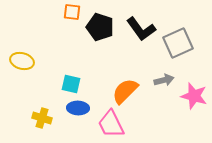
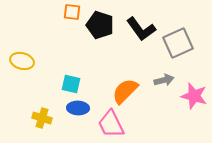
black pentagon: moved 2 px up
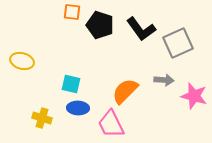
gray arrow: rotated 18 degrees clockwise
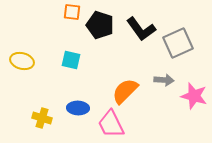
cyan square: moved 24 px up
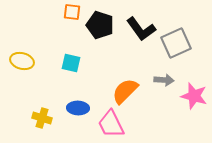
gray square: moved 2 px left
cyan square: moved 3 px down
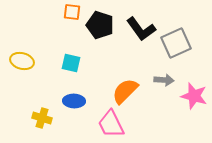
blue ellipse: moved 4 px left, 7 px up
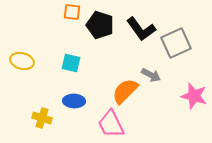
gray arrow: moved 13 px left, 5 px up; rotated 24 degrees clockwise
